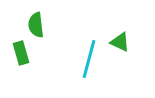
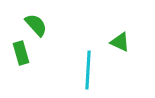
green semicircle: rotated 145 degrees clockwise
cyan line: moved 1 px left, 11 px down; rotated 12 degrees counterclockwise
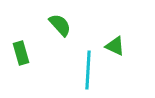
green semicircle: moved 24 px right
green triangle: moved 5 px left, 4 px down
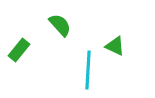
green rectangle: moved 2 px left, 3 px up; rotated 55 degrees clockwise
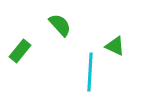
green rectangle: moved 1 px right, 1 px down
cyan line: moved 2 px right, 2 px down
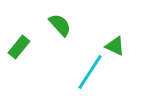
green rectangle: moved 1 px left, 4 px up
cyan line: rotated 30 degrees clockwise
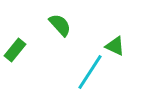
green rectangle: moved 4 px left, 3 px down
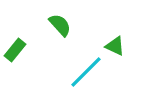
cyan line: moved 4 px left; rotated 12 degrees clockwise
